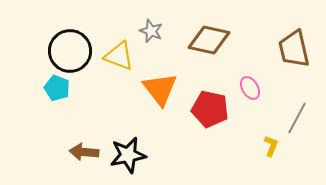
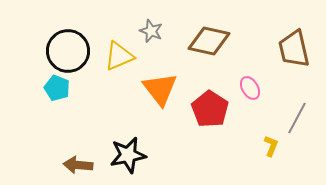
brown diamond: moved 1 px down
black circle: moved 2 px left
yellow triangle: rotated 44 degrees counterclockwise
red pentagon: rotated 21 degrees clockwise
brown arrow: moved 6 px left, 13 px down
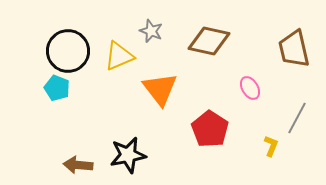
red pentagon: moved 20 px down
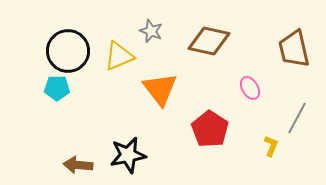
cyan pentagon: rotated 20 degrees counterclockwise
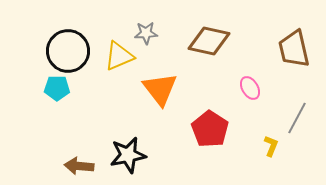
gray star: moved 5 px left, 2 px down; rotated 25 degrees counterclockwise
brown arrow: moved 1 px right, 1 px down
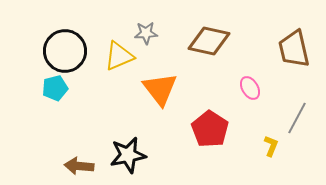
black circle: moved 3 px left
cyan pentagon: moved 2 px left; rotated 15 degrees counterclockwise
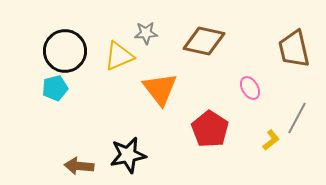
brown diamond: moved 5 px left
yellow L-shape: moved 6 px up; rotated 30 degrees clockwise
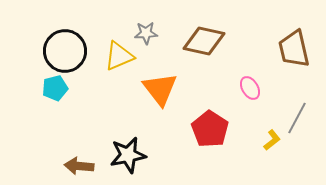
yellow L-shape: moved 1 px right
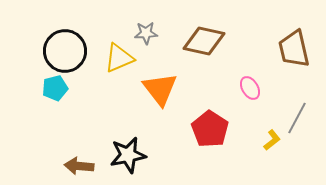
yellow triangle: moved 2 px down
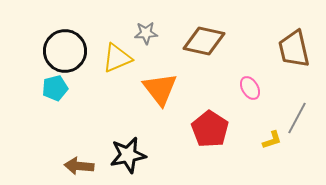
yellow triangle: moved 2 px left
yellow L-shape: rotated 20 degrees clockwise
